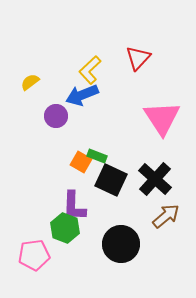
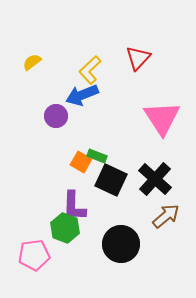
yellow semicircle: moved 2 px right, 20 px up
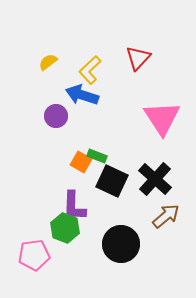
yellow semicircle: moved 16 px right
blue arrow: rotated 40 degrees clockwise
black square: moved 1 px right, 1 px down
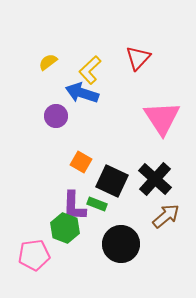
blue arrow: moved 2 px up
green rectangle: moved 48 px down
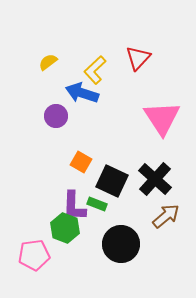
yellow L-shape: moved 5 px right
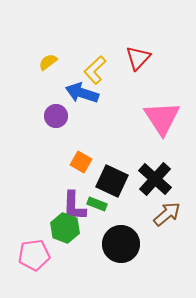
brown arrow: moved 1 px right, 2 px up
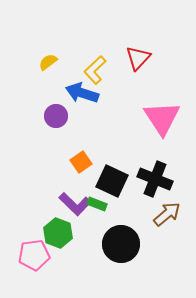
orange square: rotated 25 degrees clockwise
black cross: rotated 20 degrees counterclockwise
purple L-shape: moved 1 px right, 2 px up; rotated 48 degrees counterclockwise
green hexagon: moved 7 px left, 5 px down
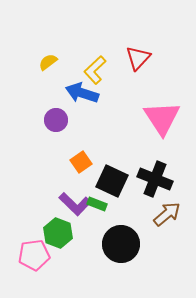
purple circle: moved 4 px down
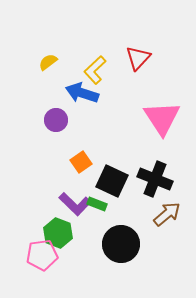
pink pentagon: moved 8 px right
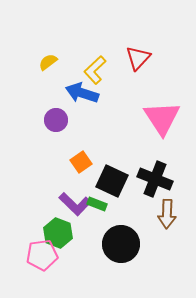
brown arrow: rotated 132 degrees clockwise
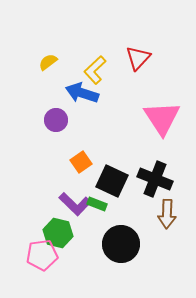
green hexagon: rotated 8 degrees counterclockwise
